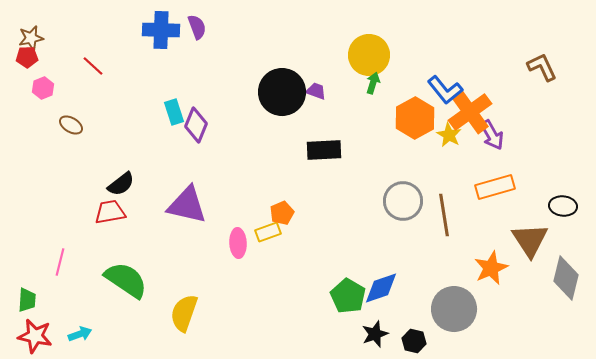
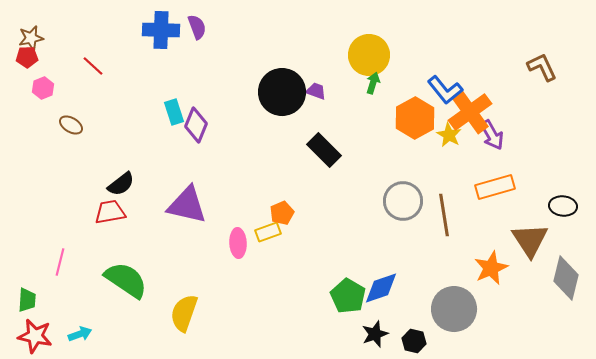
black rectangle at (324, 150): rotated 48 degrees clockwise
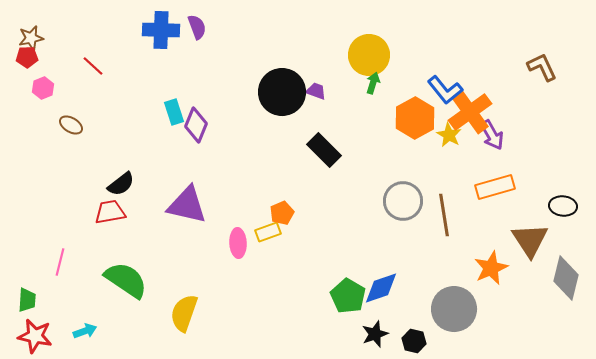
cyan arrow at (80, 334): moved 5 px right, 3 px up
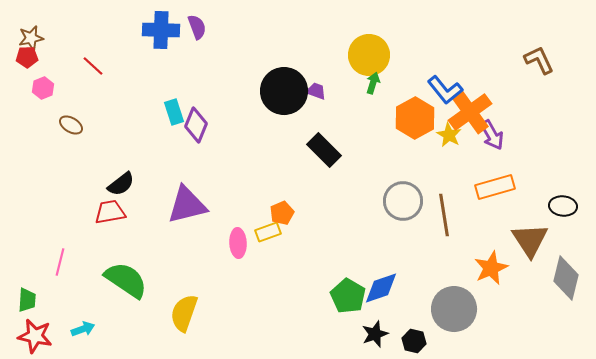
brown L-shape at (542, 67): moved 3 px left, 7 px up
black circle at (282, 92): moved 2 px right, 1 px up
purple triangle at (187, 205): rotated 27 degrees counterclockwise
cyan arrow at (85, 331): moved 2 px left, 2 px up
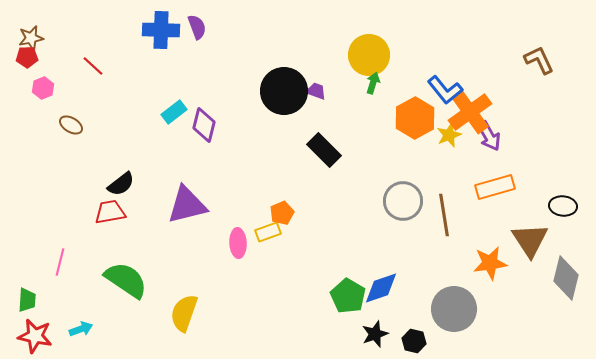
cyan rectangle at (174, 112): rotated 70 degrees clockwise
purple diamond at (196, 125): moved 8 px right; rotated 8 degrees counterclockwise
yellow star at (449, 135): rotated 20 degrees clockwise
purple arrow at (492, 135): moved 3 px left, 1 px down
orange star at (491, 268): moved 1 px left, 5 px up; rotated 16 degrees clockwise
cyan arrow at (83, 329): moved 2 px left
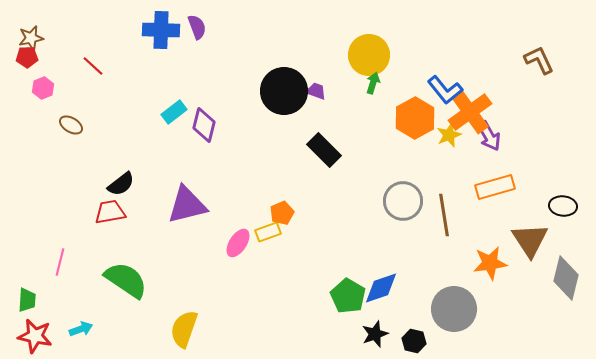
pink ellipse at (238, 243): rotated 36 degrees clockwise
yellow semicircle at (184, 313): moved 16 px down
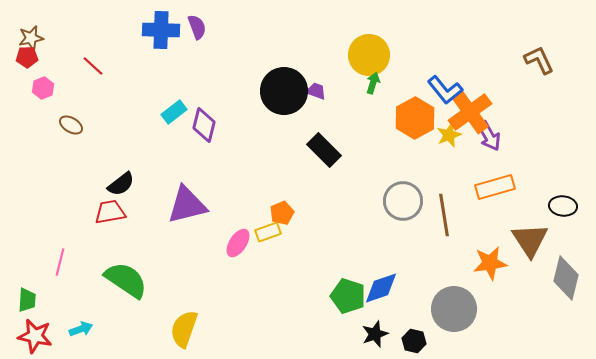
green pentagon at (348, 296): rotated 12 degrees counterclockwise
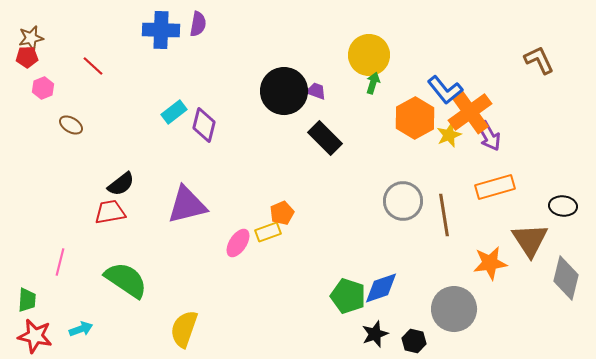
purple semicircle at (197, 27): moved 1 px right, 3 px up; rotated 30 degrees clockwise
black rectangle at (324, 150): moved 1 px right, 12 px up
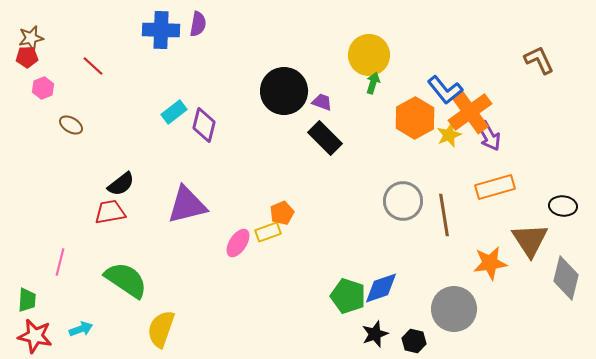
purple trapezoid at (316, 91): moved 6 px right, 11 px down
yellow semicircle at (184, 329): moved 23 px left
